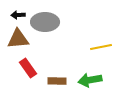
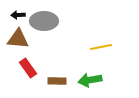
gray ellipse: moved 1 px left, 1 px up
brown triangle: rotated 10 degrees clockwise
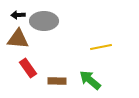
green arrow: rotated 50 degrees clockwise
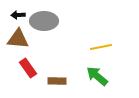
green arrow: moved 7 px right, 4 px up
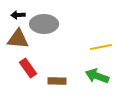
gray ellipse: moved 3 px down
green arrow: rotated 20 degrees counterclockwise
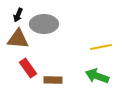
black arrow: rotated 64 degrees counterclockwise
brown rectangle: moved 4 px left, 1 px up
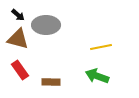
black arrow: rotated 72 degrees counterclockwise
gray ellipse: moved 2 px right, 1 px down
brown triangle: rotated 10 degrees clockwise
red rectangle: moved 8 px left, 2 px down
brown rectangle: moved 2 px left, 2 px down
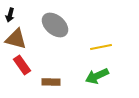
black arrow: moved 8 px left; rotated 64 degrees clockwise
gray ellipse: moved 9 px right; rotated 40 degrees clockwise
brown triangle: moved 2 px left
red rectangle: moved 2 px right, 5 px up
green arrow: rotated 45 degrees counterclockwise
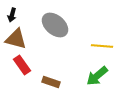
black arrow: moved 2 px right
yellow line: moved 1 px right, 1 px up; rotated 15 degrees clockwise
green arrow: rotated 15 degrees counterclockwise
brown rectangle: rotated 18 degrees clockwise
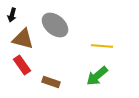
brown triangle: moved 7 px right
